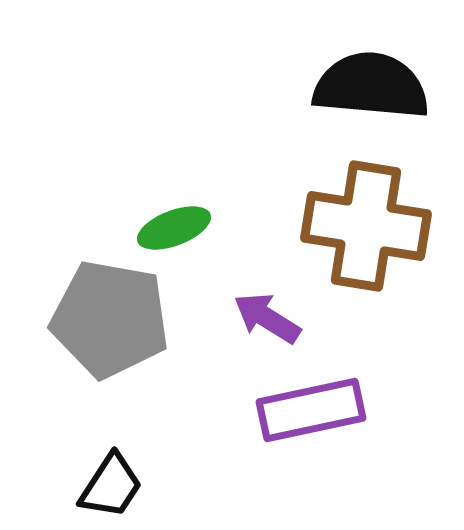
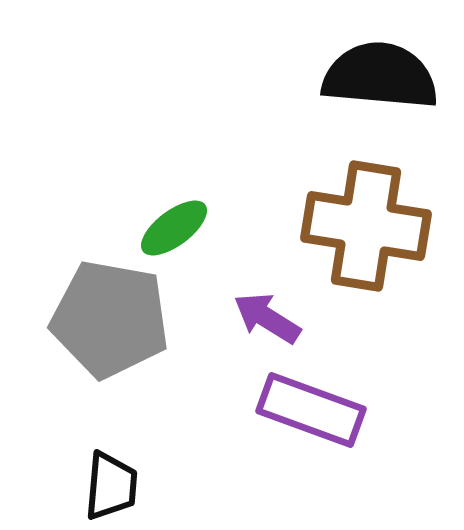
black semicircle: moved 9 px right, 10 px up
green ellipse: rotated 16 degrees counterclockwise
purple rectangle: rotated 32 degrees clockwise
black trapezoid: rotated 28 degrees counterclockwise
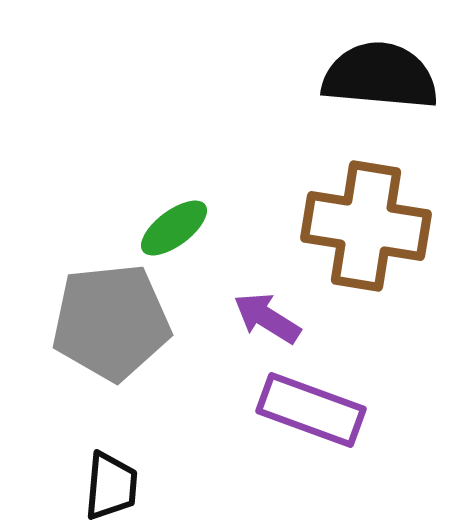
gray pentagon: moved 1 px right, 3 px down; rotated 16 degrees counterclockwise
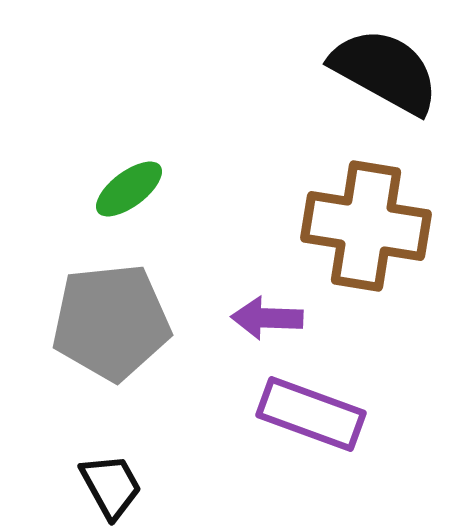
black semicircle: moved 5 px right, 5 px up; rotated 24 degrees clockwise
green ellipse: moved 45 px left, 39 px up
purple arrow: rotated 30 degrees counterclockwise
purple rectangle: moved 4 px down
black trapezoid: rotated 34 degrees counterclockwise
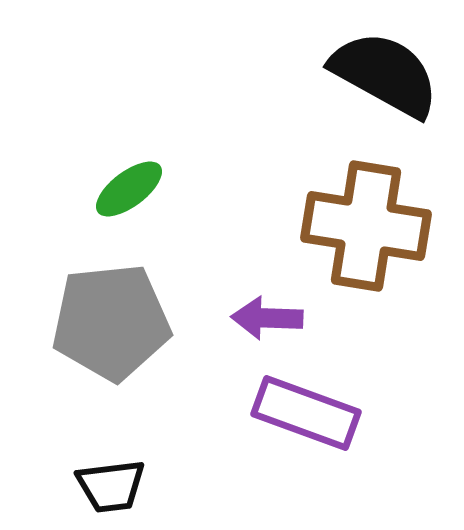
black semicircle: moved 3 px down
purple rectangle: moved 5 px left, 1 px up
black trapezoid: rotated 112 degrees clockwise
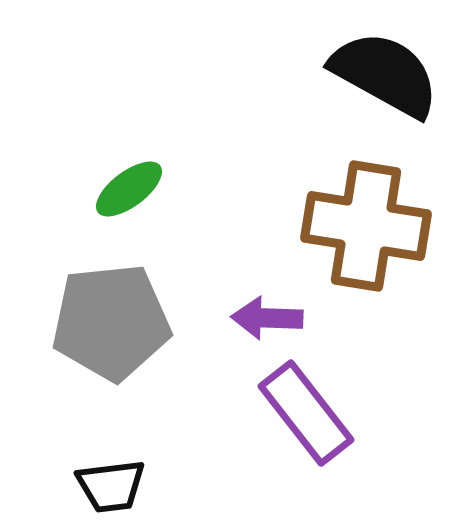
purple rectangle: rotated 32 degrees clockwise
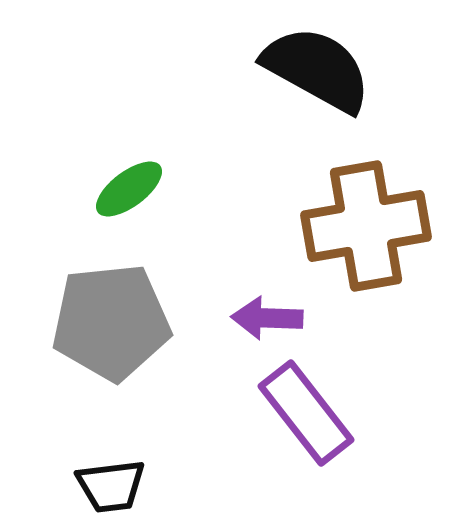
black semicircle: moved 68 px left, 5 px up
brown cross: rotated 19 degrees counterclockwise
